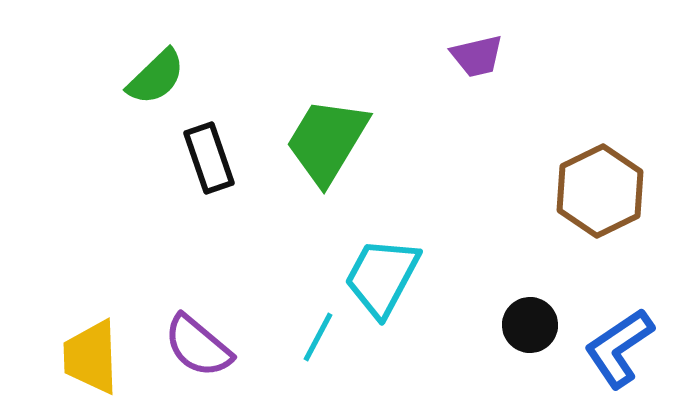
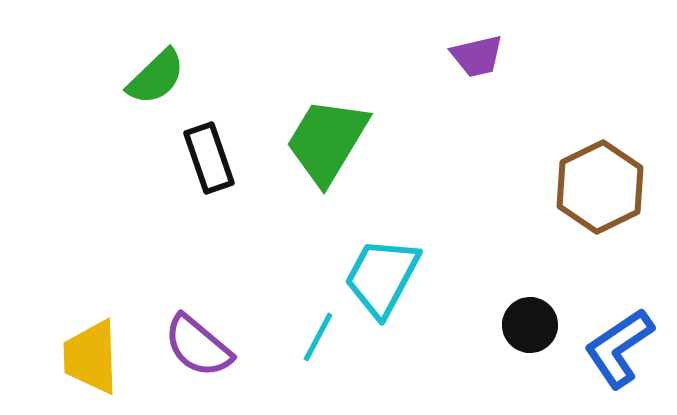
brown hexagon: moved 4 px up
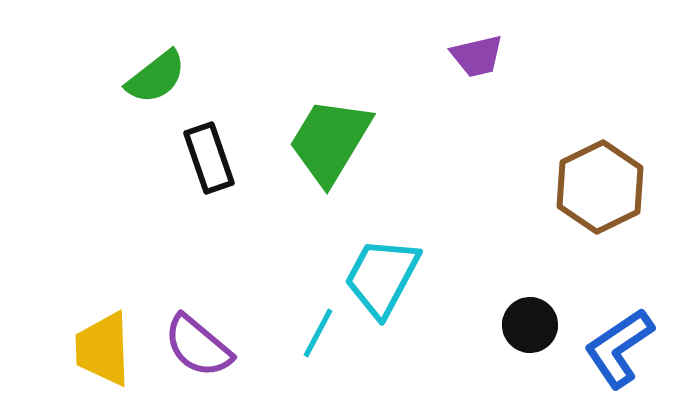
green semicircle: rotated 6 degrees clockwise
green trapezoid: moved 3 px right
cyan line: moved 4 px up
yellow trapezoid: moved 12 px right, 8 px up
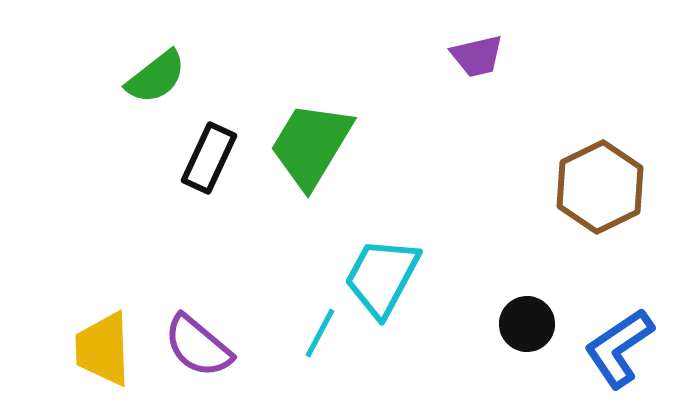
green trapezoid: moved 19 px left, 4 px down
black rectangle: rotated 44 degrees clockwise
black circle: moved 3 px left, 1 px up
cyan line: moved 2 px right
